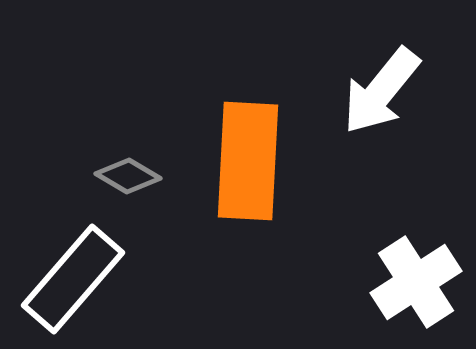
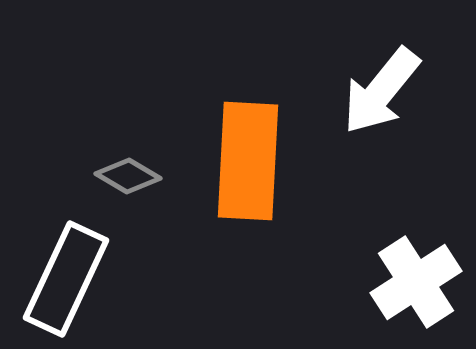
white rectangle: moved 7 px left; rotated 16 degrees counterclockwise
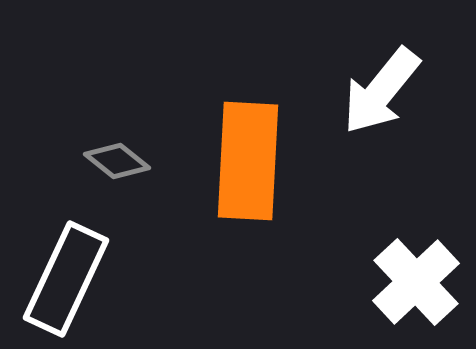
gray diamond: moved 11 px left, 15 px up; rotated 8 degrees clockwise
white cross: rotated 10 degrees counterclockwise
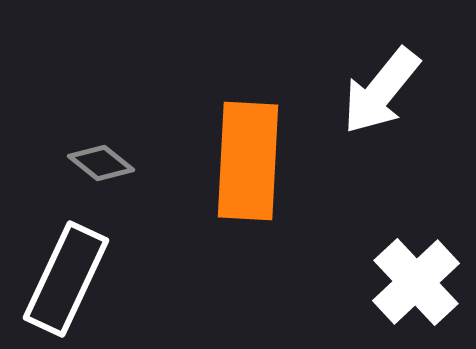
gray diamond: moved 16 px left, 2 px down
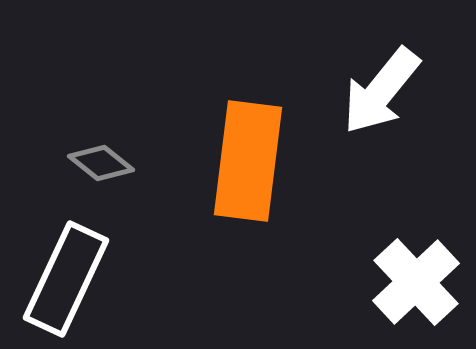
orange rectangle: rotated 4 degrees clockwise
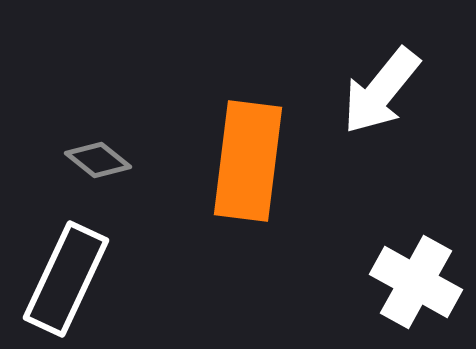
gray diamond: moved 3 px left, 3 px up
white cross: rotated 18 degrees counterclockwise
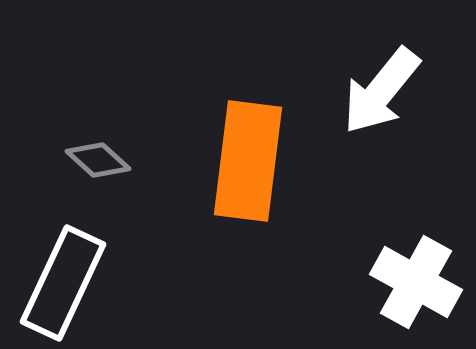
gray diamond: rotated 4 degrees clockwise
white rectangle: moved 3 px left, 4 px down
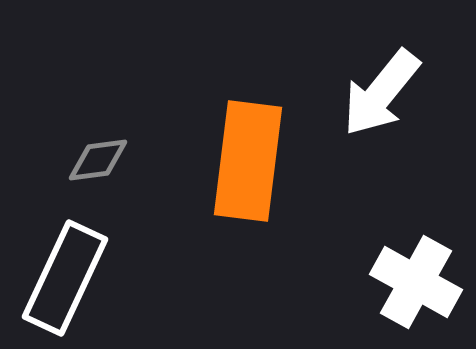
white arrow: moved 2 px down
gray diamond: rotated 50 degrees counterclockwise
white rectangle: moved 2 px right, 5 px up
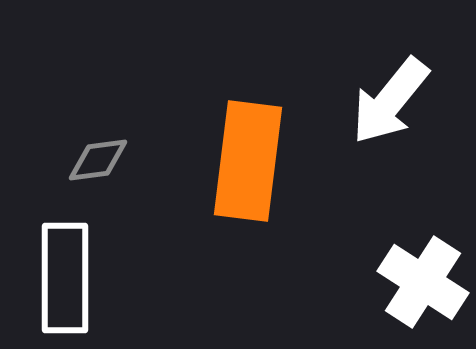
white arrow: moved 9 px right, 8 px down
white rectangle: rotated 25 degrees counterclockwise
white cross: moved 7 px right; rotated 4 degrees clockwise
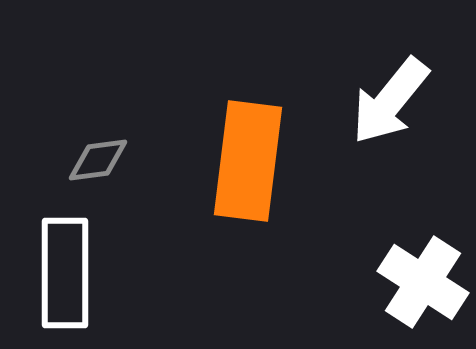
white rectangle: moved 5 px up
